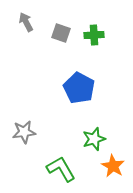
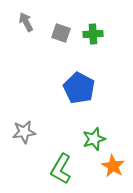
green cross: moved 1 px left, 1 px up
green L-shape: rotated 120 degrees counterclockwise
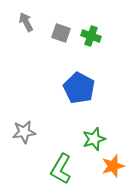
green cross: moved 2 px left, 2 px down; rotated 24 degrees clockwise
orange star: rotated 25 degrees clockwise
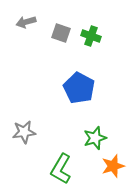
gray arrow: rotated 78 degrees counterclockwise
green star: moved 1 px right, 1 px up
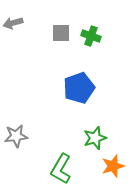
gray arrow: moved 13 px left, 1 px down
gray square: rotated 18 degrees counterclockwise
blue pentagon: rotated 24 degrees clockwise
gray star: moved 8 px left, 4 px down
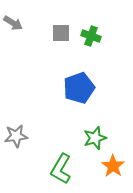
gray arrow: rotated 132 degrees counterclockwise
orange star: rotated 20 degrees counterclockwise
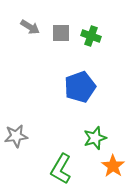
gray arrow: moved 17 px right, 4 px down
blue pentagon: moved 1 px right, 1 px up
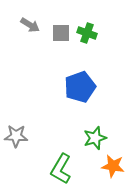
gray arrow: moved 2 px up
green cross: moved 4 px left, 3 px up
gray star: rotated 10 degrees clockwise
orange star: rotated 25 degrees counterclockwise
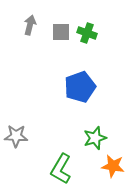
gray arrow: rotated 108 degrees counterclockwise
gray square: moved 1 px up
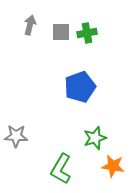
green cross: rotated 30 degrees counterclockwise
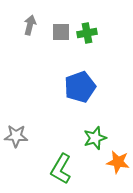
orange star: moved 5 px right, 4 px up
